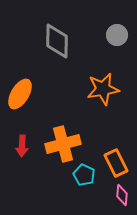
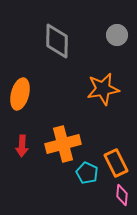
orange ellipse: rotated 16 degrees counterclockwise
cyan pentagon: moved 3 px right, 2 px up
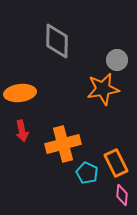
gray circle: moved 25 px down
orange ellipse: moved 1 px up; rotated 68 degrees clockwise
red arrow: moved 15 px up; rotated 15 degrees counterclockwise
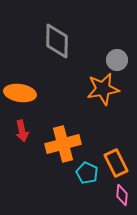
orange ellipse: rotated 16 degrees clockwise
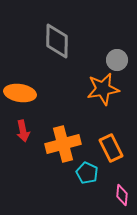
red arrow: moved 1 px right
orange rectangle: moved 5 px left, 15 px up
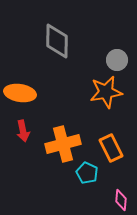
orange star: moved 3 px right, 3 px down
pink diamond: moved 1 px left, 5 px down
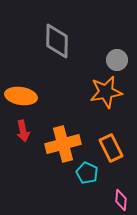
orange ellipse: moved 1 px right, 3 px down
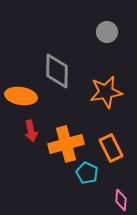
gray diamond: moved 30 px down
gray circle: moved 10 px left, 28 px up
red arrow: moved 8 px right
orange cross: moved 3 px right
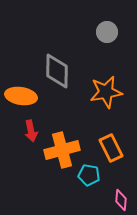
orange cross: moved 4 px left, 6 px down
cyan pentagon: moved 2 px right, 2 px down; rotated 15 degrees counterclockwise
